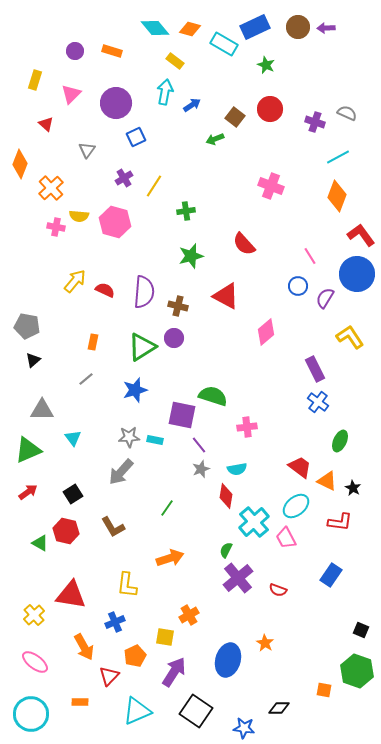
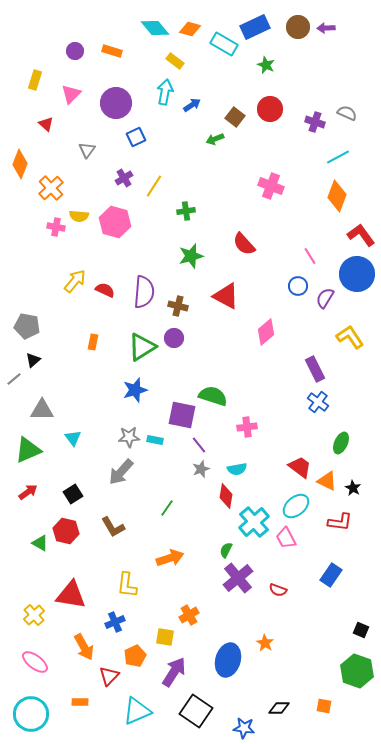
gray line at (86, 379): moved 72 px left
green ellipse at (340, 441): moved 1 px right, 2 px down
orange square at (324, 690): moved 16 px down
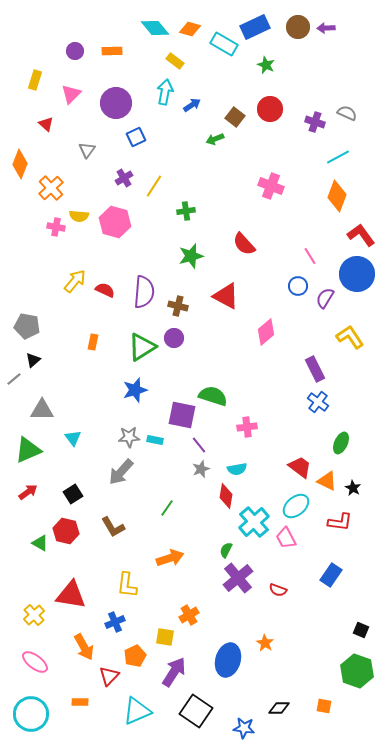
orange rectangle at (112, 51): rotated 18 degrees counterclockwise
